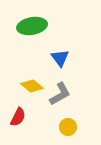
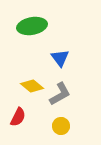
yellow circle: moved 7 px left, 1 px up
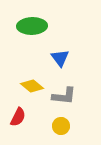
green ellipse: rotated 8 degrees clockwise
gray L-shape: moved 4 px right, 2 px down; rotated 35 degrees clockwise
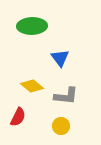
gray L-shape: moved 2 px right
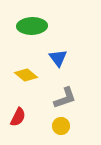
blue triangle: moved 2 px left
yellow diamond: moved 6 px left, 11 px up
gray L-shape: moved 1 px left, 2 px down; rotated 25 degrees counterclockwise
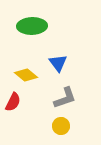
blue triangle: moved 5 px down
red semicircle: moved 5 px left, 15 px up
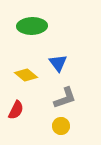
red semicircle: moved 3 px right, 8 px down
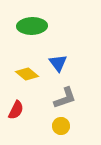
yellow diamond: moved 1 px right, 1 px up
